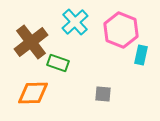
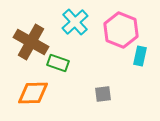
brown cross: rotated 24 degrees counterclockwise
cyan rectangle: moved 1 px left, 1 px down
gray square: rotated 12 degrees counterclockwise
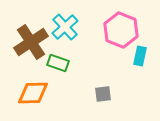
cyan cross: moved 10 px left, 5 px down
brown cross: rotated 28 degrees clockwise
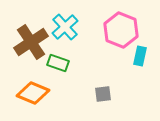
orange diamond: rotated 24 degrees clockwise
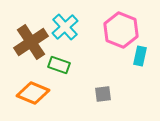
green rectangle: moved 1 px right, 2 px down
